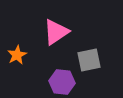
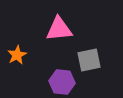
pink triangle: moved 3 px right, 3 px up; rotated 28 degrees clockwise
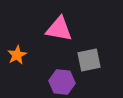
pink triangle: rotated 16 degrees clockwise
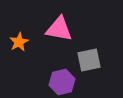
orange star: moved 2 px right, 13 px up
purple hexagon: rotated 20 degrees counterclockwise
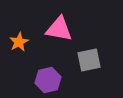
purple hexagon: moved 14 px left, 2 px up
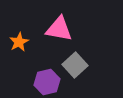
gray square: moved 14 px left, 5 px down; rotated 30 degrees counterclockwise
purple hexagon: moved 1 px left, 2 px down
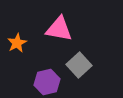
orange star: moved 2 px left, 1 px down
gray square: moved 4 px right
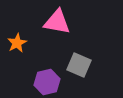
pink triangle: moved 2 px left, 7 px up
gray square: rotated 25 degrees counterclockwise
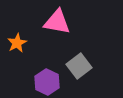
gray square: moved 1 px down; rotated 30 degrees clockwise
purple hexagon: rotated 20 degrees counterclockwise
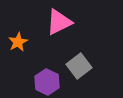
pink triangle: moved 2 px right; rotated 36 degrees counterclockwise
orange star: moved 1 px right, 1 px up
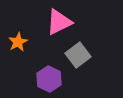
gray square: moved 1 px left, 11 px up
purple hexagon: moved 2 px right, 3 px up
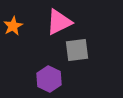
orange star: moved 5 px left, 16 px up
gray square: moved 1 px left, 5 px up; rotated 30 degrees clockwise
